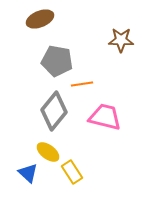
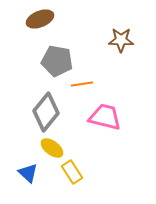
gray diamond: moved 8 px left, 1 px down
yellow ellipse: moved 4 px right, 4 px up
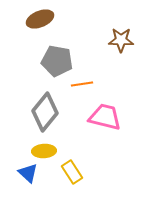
gray diamond: moved 1 px left
yellow ellipse: moved 8 px left, 3 px down; rotated 40 degrees counterclockwise
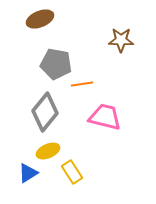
gray pentagon: moved 1 px left, 3 px down
yellow ellipse: moved 4 px right; rotated 20 degrees counterclockwise
blue triangle: rotated 45 degrees clockwise
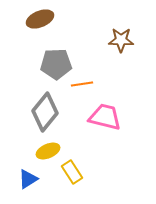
gray pentagon: rotated 12 degrees counterclockwise
blue triangle: moved 6 px down
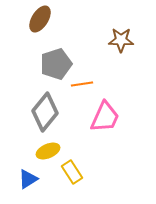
brown ellipse: rotated 36 degrees counterclockwise
gray pentagon: rotated 16 degrees counterclockwise
pink trapezoid: rotated 100 degrees clockwise
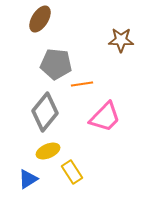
gray pentagon: rotated 24 degrees clockwise
pink trapezoid: rotated 20 degrees clockwise
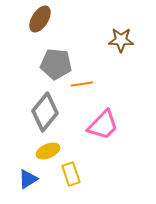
pink trapezoid: moved 2 px left, 8 px down
yellow rectangle: moved 1 px left, 2 px down; rotated 15 degrees clockwise
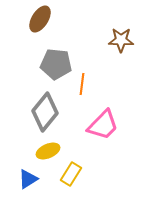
orange line: rotated 75 degrees counterclockwise
yellow rectangle: rotated 50 degrees clockwise
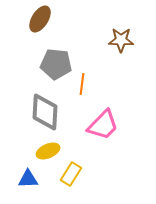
gray diamond: rotated 36 degrees counterclockwise
blue triangle: rotated 30 degrees clockwise
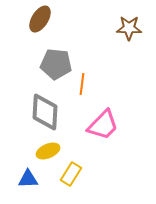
brown star: moved 8 px right, 12 px up
